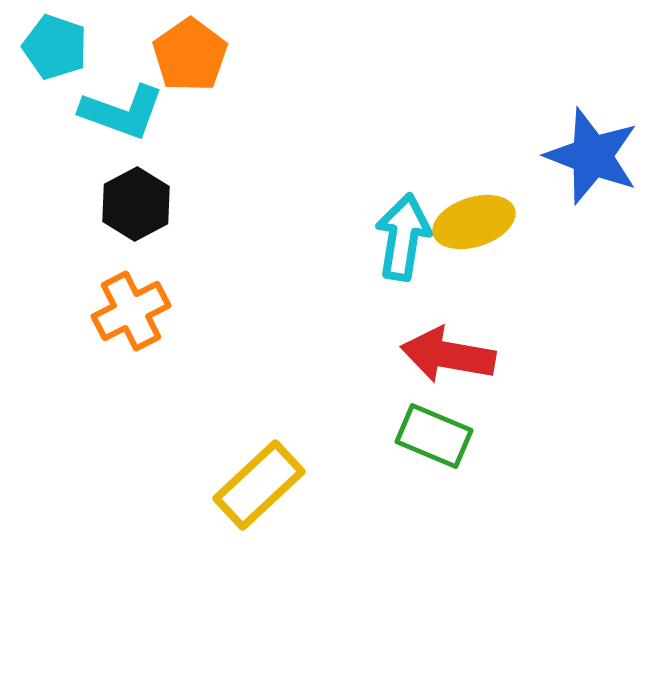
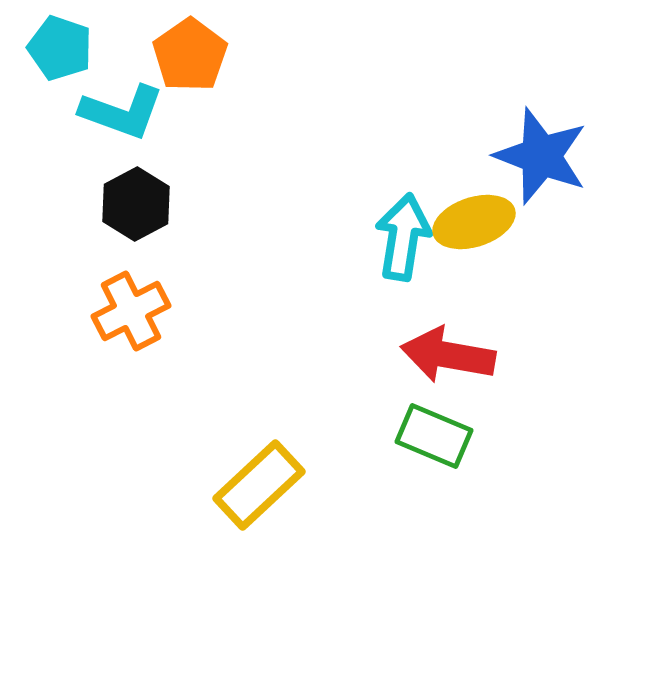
cyan pentagon: moved 5 px right, 1 px down
blue star: moved 51 px left
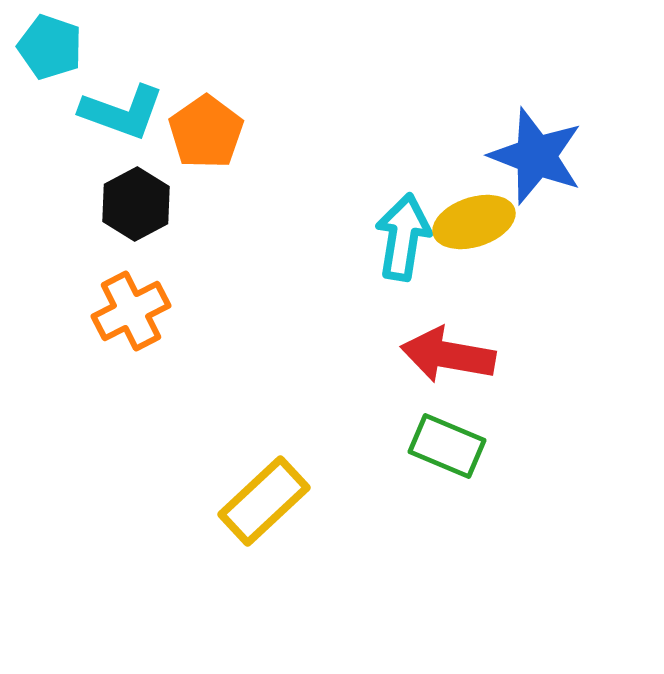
cyan pentagon: moved 10 px left, 1 px up
orange pentagon: moved 16 px right, 77 px down
blue star: moved 5 px left
green rectangle: moved 13 px right, 10 px down
yellow rectangle: moved 5 px right, 16 px down
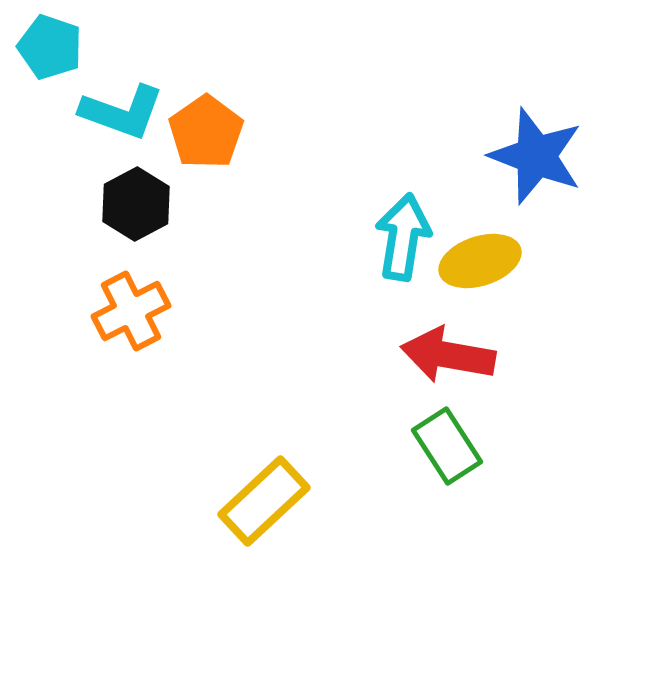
yellow ellipse: moved 6 px right, 39 px down
green rectangle: rotated 34 degrees clockwise
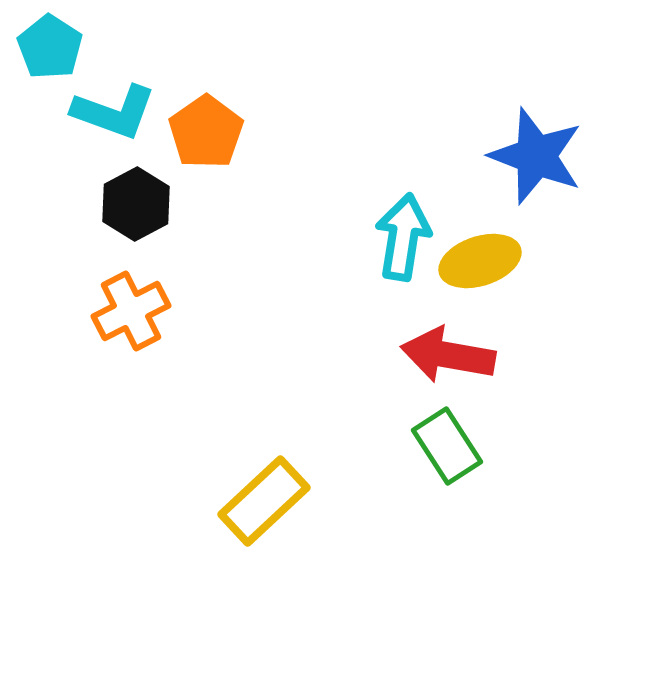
cyan pentagon: rotated 14 degrees clockwise
cyan L-shape: moved 8 px left
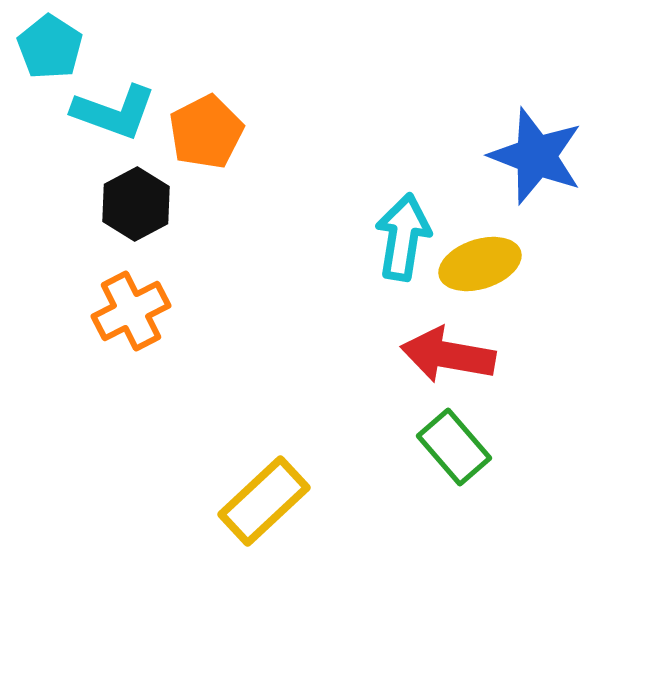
orange pentagon: rotated 8 degrees clockwise
yellow ellipse: moved 3 px down
green rectangle: moved 7 px right, 1 px down; rotated 8 degrees counterclockwise
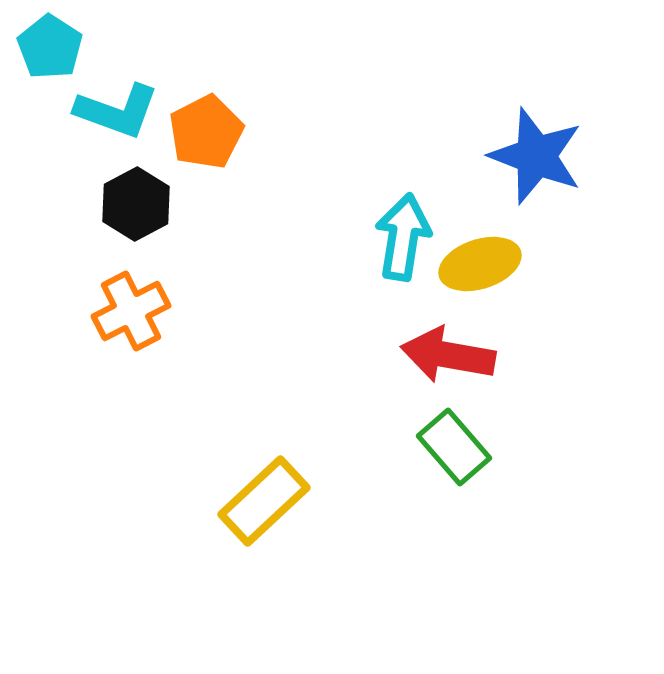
cyan L-shape: moved 3 px right, 1 px up
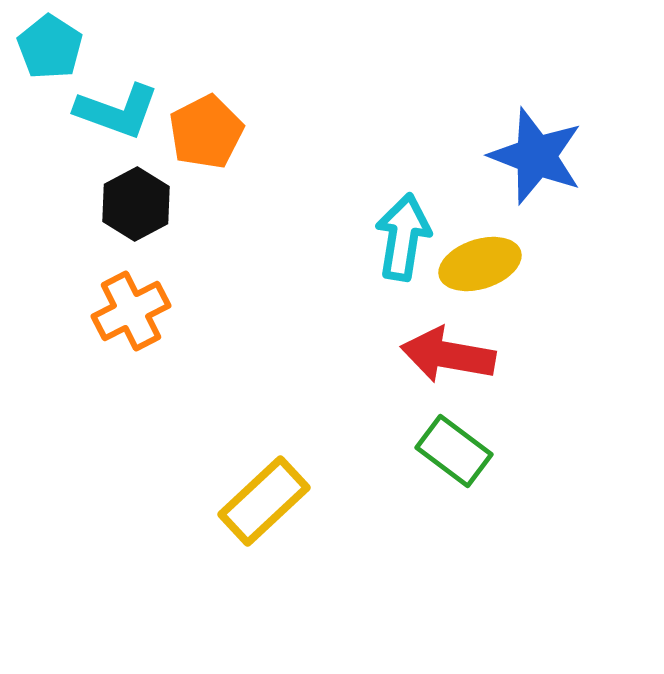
green rectangle: moved 4 px down; rotated 12 degrees counterclockwise
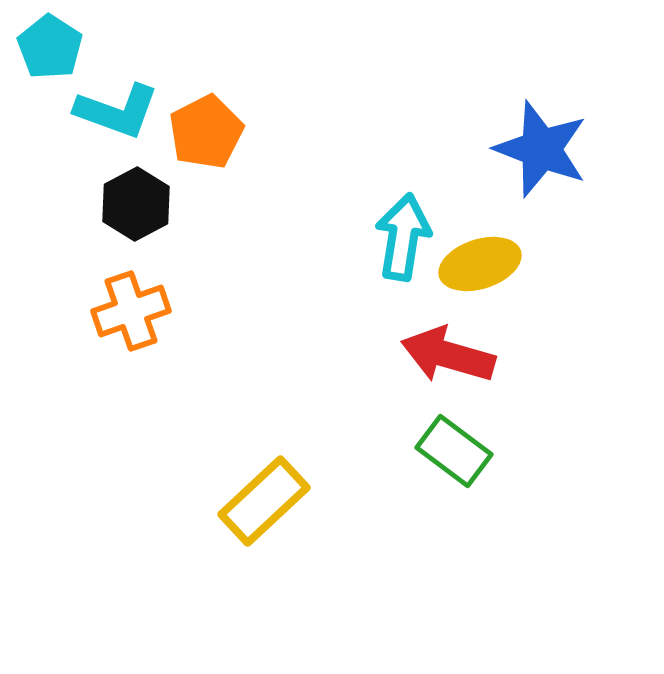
blue star: moved 5 px right, 7 px up
orange cross: rotated 8 degrees clockwise
red arrow: rotated 6 degrees clockwise
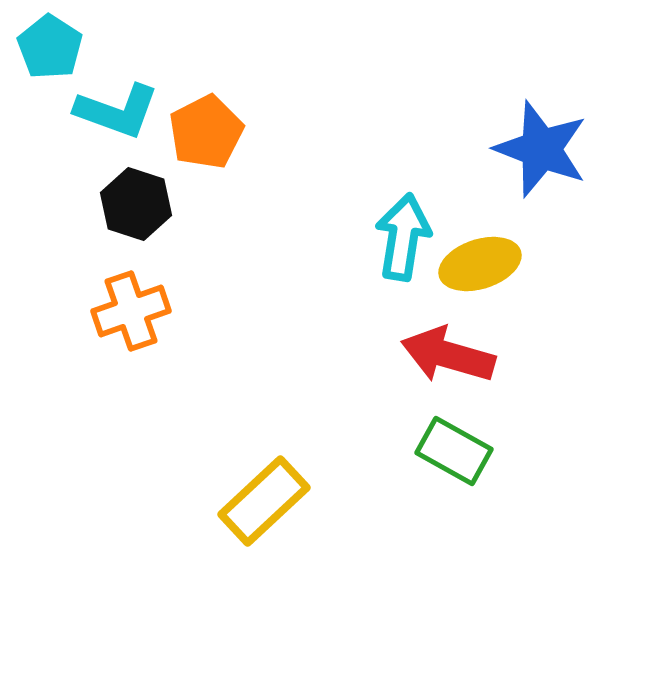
black hexagon: rotated 14 degrees counterclockwise
green rectangle: rotated 8 degrees counterclockwise
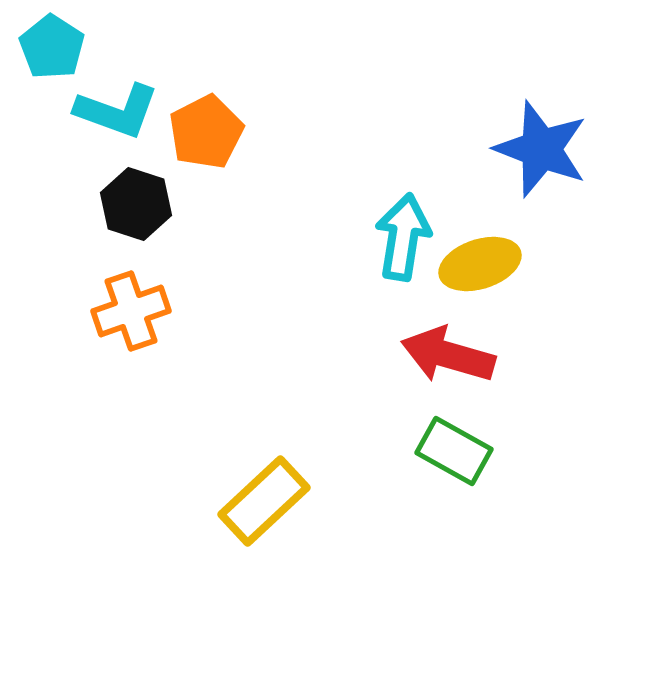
cyan pentagon: moved 2 px right
